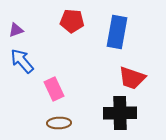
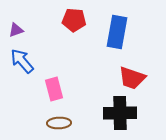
red pentagon: moved 2 px right, 1 px up
pink rectangle: rotated 10 degrees clockwise
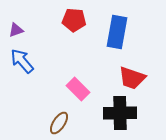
pink rectangle: moved 24 px right; rotated 30 degrees counterclockwise
brown ellipse: rotated 55 degrees counterclockwise
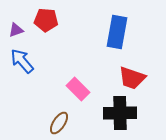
red pentagon: moved 28 px left
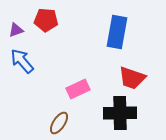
pink rectangle: rotated 70 degrees counterclockwise
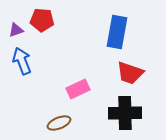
red pentagon: moved 4 px left
blue arrow: rotated 20 degrees clockwise
red trapezoid: moved 2 px left, 5 px up
black cross: moved 5 px right
brown ellipse: rotated 35 degrees clockwise
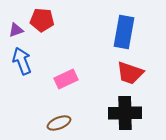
blue rectangle: moved 7 px right
pink rectangle: moved 12 px left, 10 px up
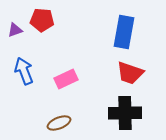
purple triangle: moved 1 px left
blue arrow: moved 2 px right, 10 px down
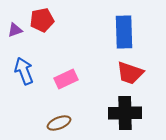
red pentagon: rotated 15 degrees counterclockwise
blue rectangle: rotated 12 degrees counterclockwise
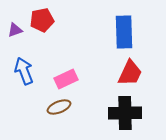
red trapezoid: rotated 84 degrees counterclockwise
brown ellipse: moved 16 px up
